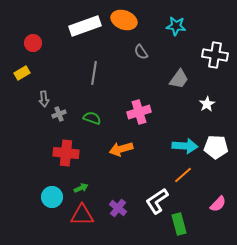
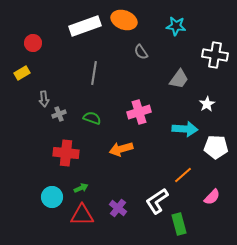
cyan arrow: moved 17 px up
pink semicircle: moved 6 px left, 7 px up
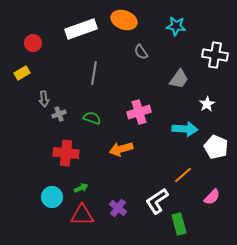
white rectangle: moved 4 px left, 3 px down
white pentagon: rotated 20 degrees clockwise
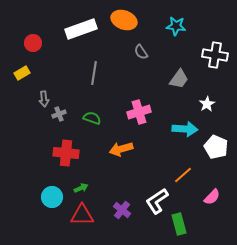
purple cross: moved 4 px right, 2 px down
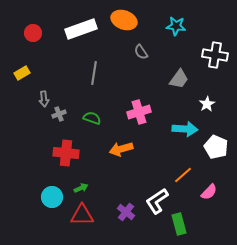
red circle: moved 10 px up
pink semicircle: moved 3 px left, 5 px up
purple cross: moved 4 px right, 2 px down
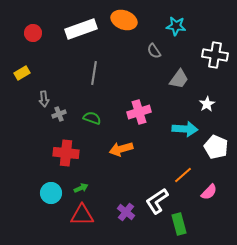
gray semicircle: moved 13 px right, 1 px up
cyan circle: moved 1 px left, 4 px up
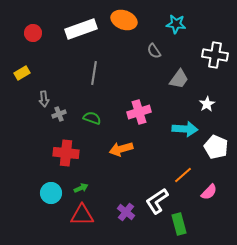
cyan star: moved 2 px up
